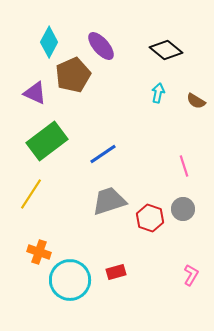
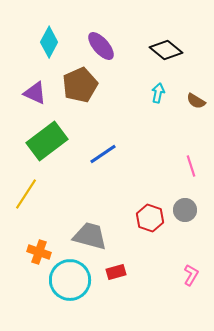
brown pentagon: moved 7 px right, 10 px down
pink line: moved 7 px right
yellow line: moved 5 px left
gray trapezoid: moved 19 px left, 35 px down; rotated 33 degrees clockwise
gray circle: moved 2 px right, 1 px down
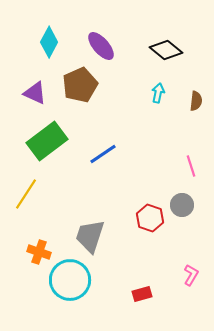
brown semicircle: rotated 114 degrees counterclockwise
gray circle: moved 3 px left, 5 px up
gray trapezoid: rotated 87 degrees counterclockwise
red rectangle: moved 26 px right, 22 px down
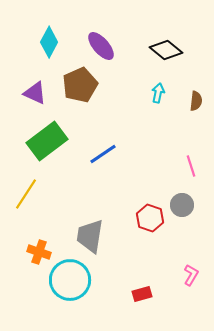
gray trapezoid: rotated 9 degrees counterclockwise
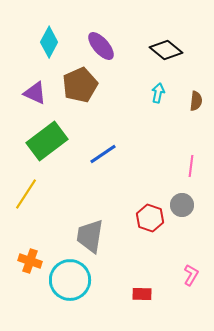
pink line: rotated 25 degrees clockwise
orange cross: moved 9 px left, 9 px down
red rectangle: rotated 18 degrees clockwise
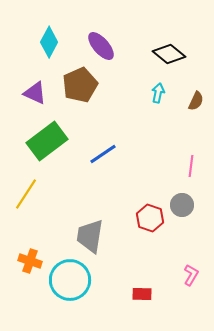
black diamond: moved 3 px right, 4 px down
brown semicircle: rotated 18 degrees clockwise
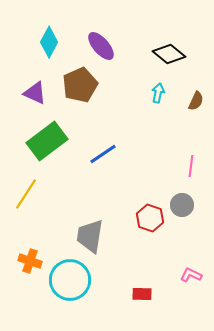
pink L-shape: rotated 95 degrees counterclockwise
